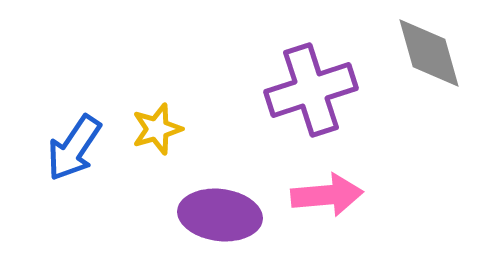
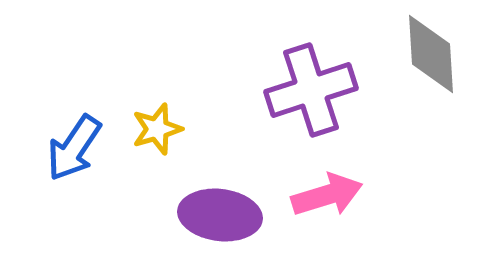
gray diamond: moved 2 px right, 1 px down; rotated 12 degrees clockwise
pink arrow: rotated 12 degrees counterclockwise
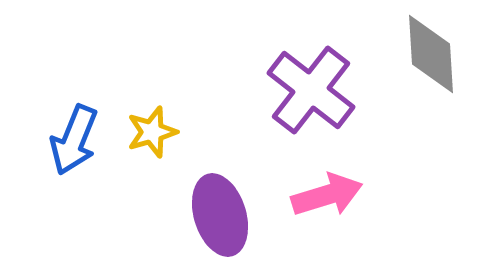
purple cross: rotated 34 degrees counterclockwise
yellow star: moved 5 px left, 3 px down
blue arrow: moved 8 px up; rotated 12 degrees counterclockwise
purple ellipse: rotated 66 degrees clockwise
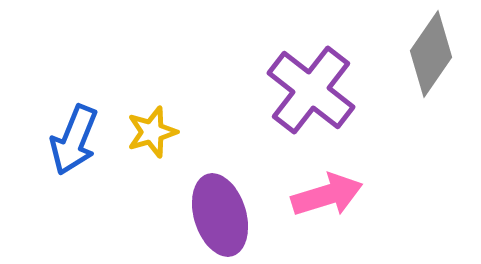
gray diamond: rotated 38 degrees clockwise
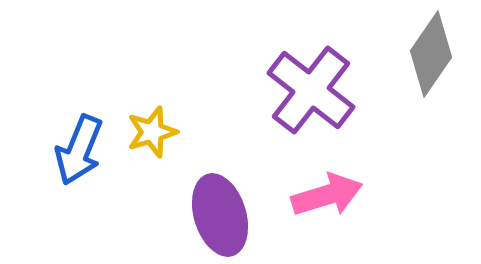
blue arrow: moved 5 px right, 10 px down
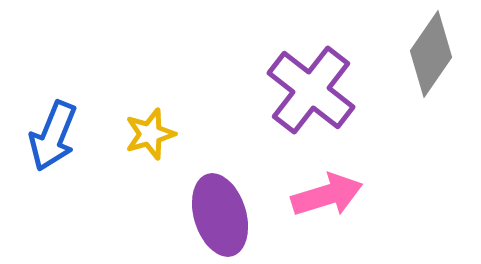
yellow star: moved 2 px left, 2 px down
blue arrow: moved 26 px left, 14 px up
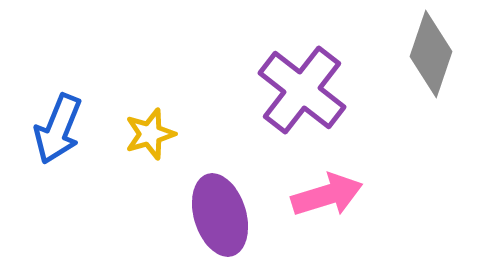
gray diamond: rotated 16 degrees counterclockwise
purple cross: moved 9 px left
blue arrow: moved 5 px right, 7 px up
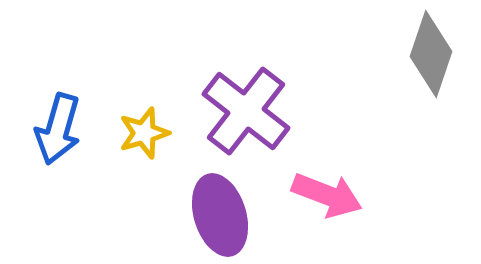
purple cross: moved 56 px left, 21 px down
blue arrow: rotated 6 degrees counterclockwise
yellow star: moved 6 px left, 1 px up
pink arrow: rotated 38 degrees clockwise
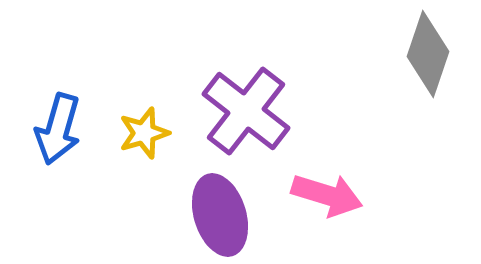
gray diamond: moved 3 px left
pink arrow: rotated 4 degrees counterclockwise
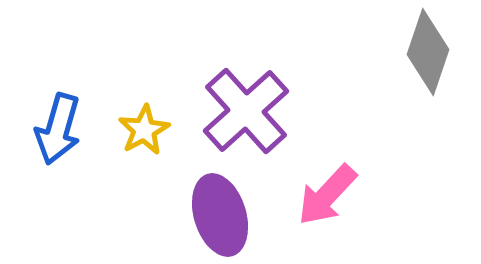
gray diamond: moved 2 px up
purple cross: rotated 10 degrees clockwise
yellow star: moved 3 px up; rotated 12 degrees counterclockwise
pink arrow: rotated 116 degrees clockwise
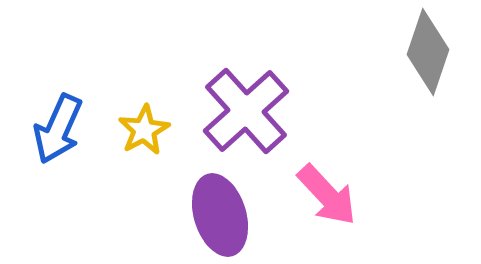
blue arrow: rotated 8 degrees clockwise
pink arrow: rotated 86 degrees counterclockwise
